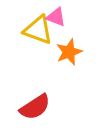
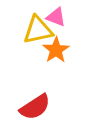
yellow triangle: rotated 32 degrees counterclockwise
orange star: moved 13 px left, 2 px up; rotated 12 degrees counterclockwise
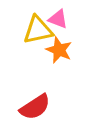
pink triangle: moved 2 px right, 2 px down
orange star: moved 3 px right; rotated 16 degrees counterclockwise
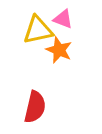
pink triangle: moved 5 px right
red semicircle: rotated 44 degrees counterclockwise
